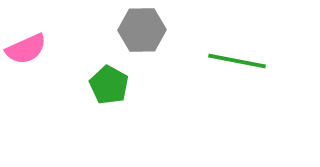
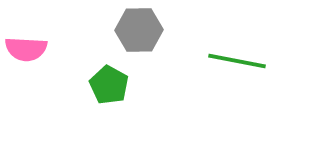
gray hexagon: moved 3 px left
pink semicircle: rotated 27 degrees clockwise
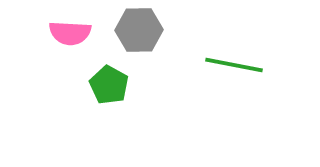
pink semicircle: moved 44 px right, 16 px up
green line: moved 3 px left, 4 px down
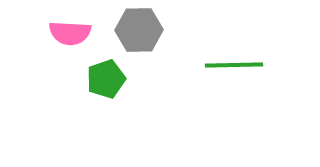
green line: rotated 12 degrees counterclockwise
green pentagon: moved 3 px left, 6 px up; rotated 24 degrees clockwise
